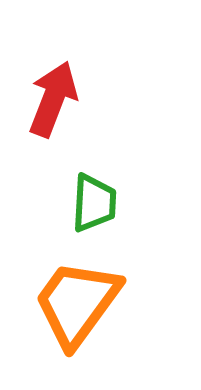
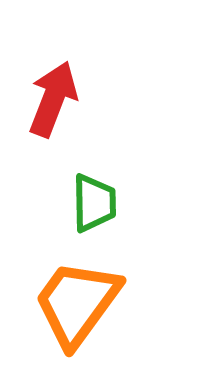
green trapezoid: rotated 4 degrees counterclockwise
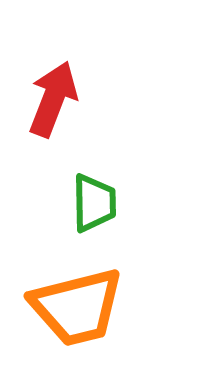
orange trapezoid: moved 4 px down; rotated 140 degrees counterclockwise
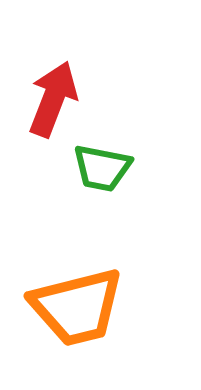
green trapezoid: moved 8 px right, 35 px up; rotated 102 degrees clockwise
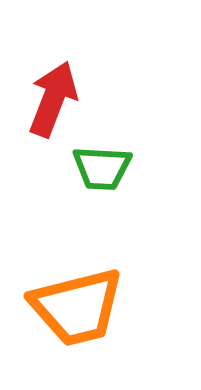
green trapezoid: rotated 8 degrees counterclockwise
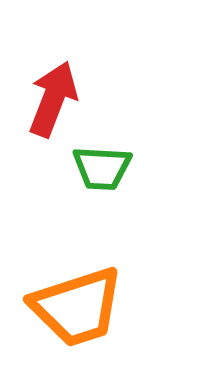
orange trapezoid: rotated 4 degrees counterclockwise
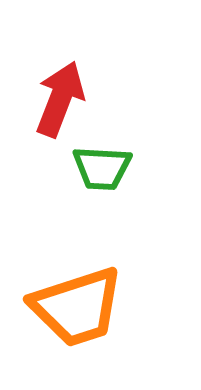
red arrow: moved 7 px right
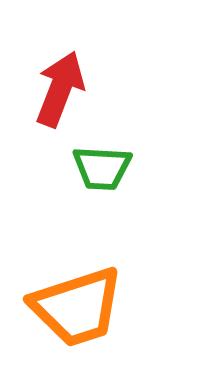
red arrow: moved 10 px up
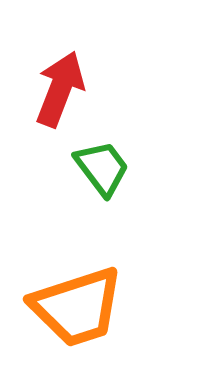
green trapezoid: rotated 130 degrees counterclockwise
